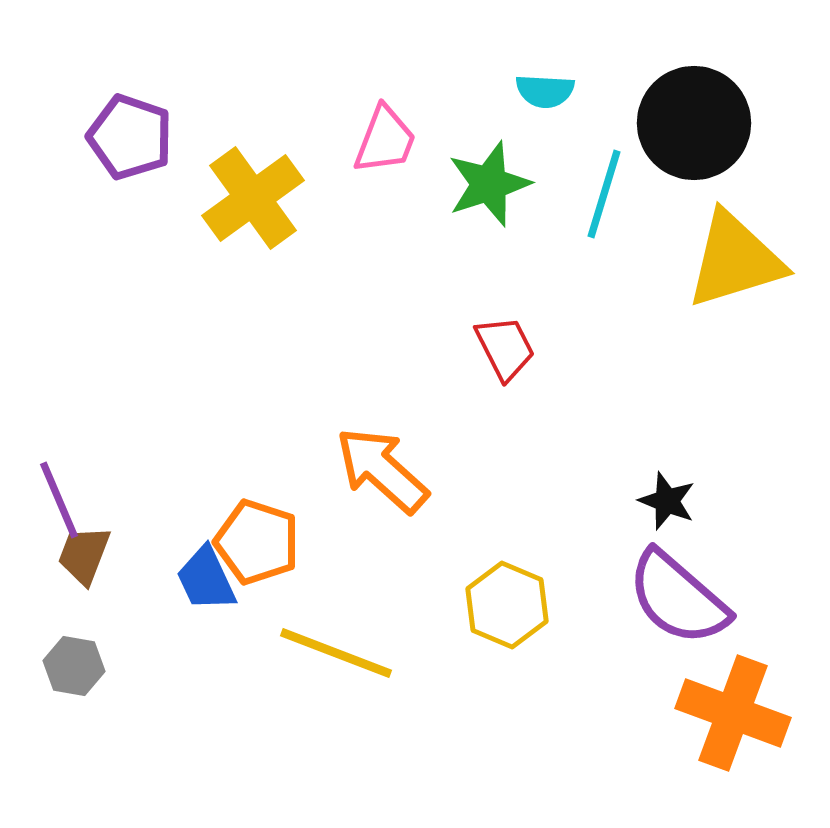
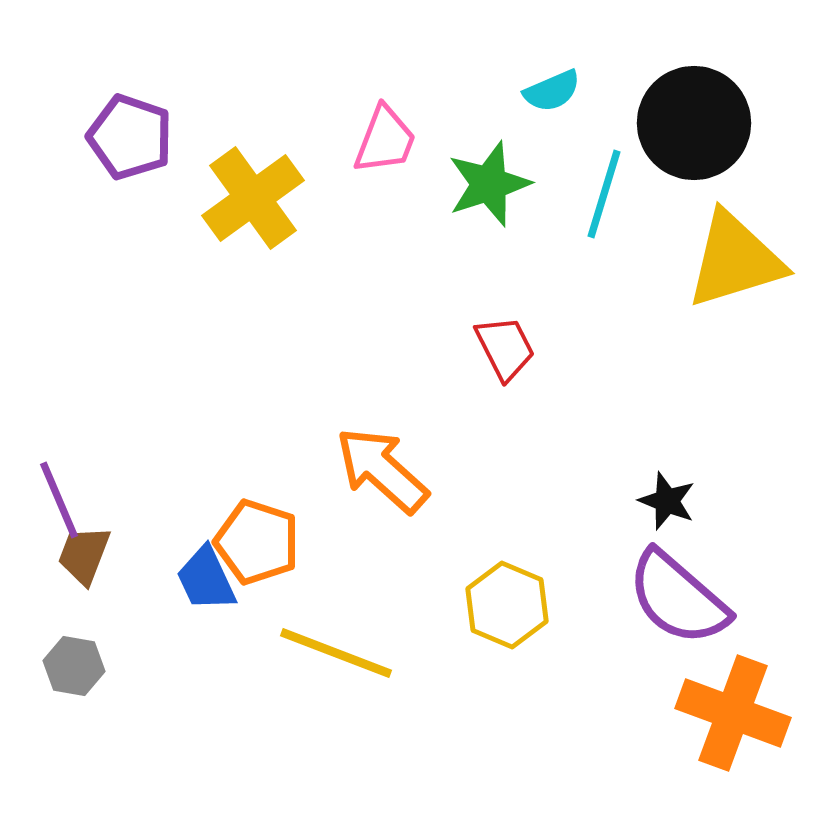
cyan semicircle: moved 7 px right; rotated 26 degrees counterclockwise
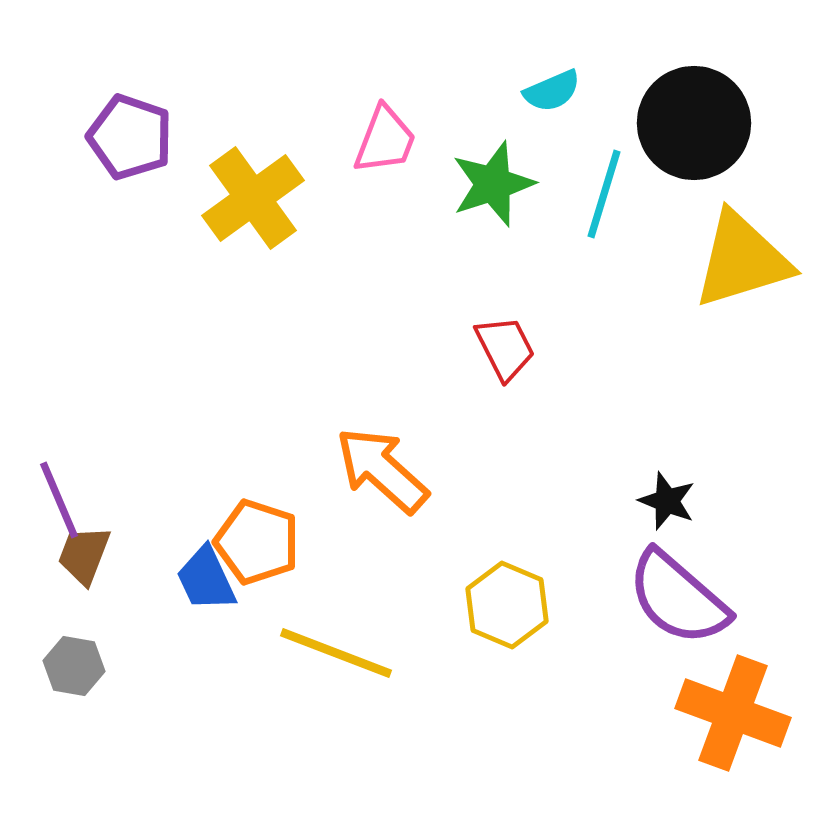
green star: moved 4 px right
yellow triangle: moved 7 px right
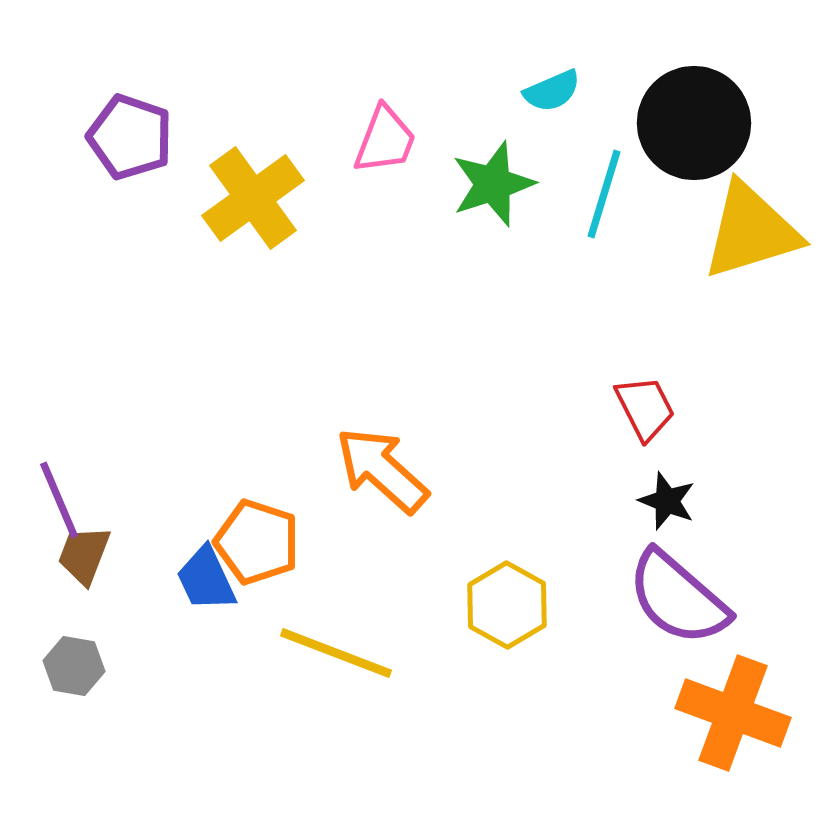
yellow triangle: moved 9 px right, 29 px up
red trapezoid: moved 140 px right, 60 px down
yellow hexagon: rotated 6 degrees clockwise
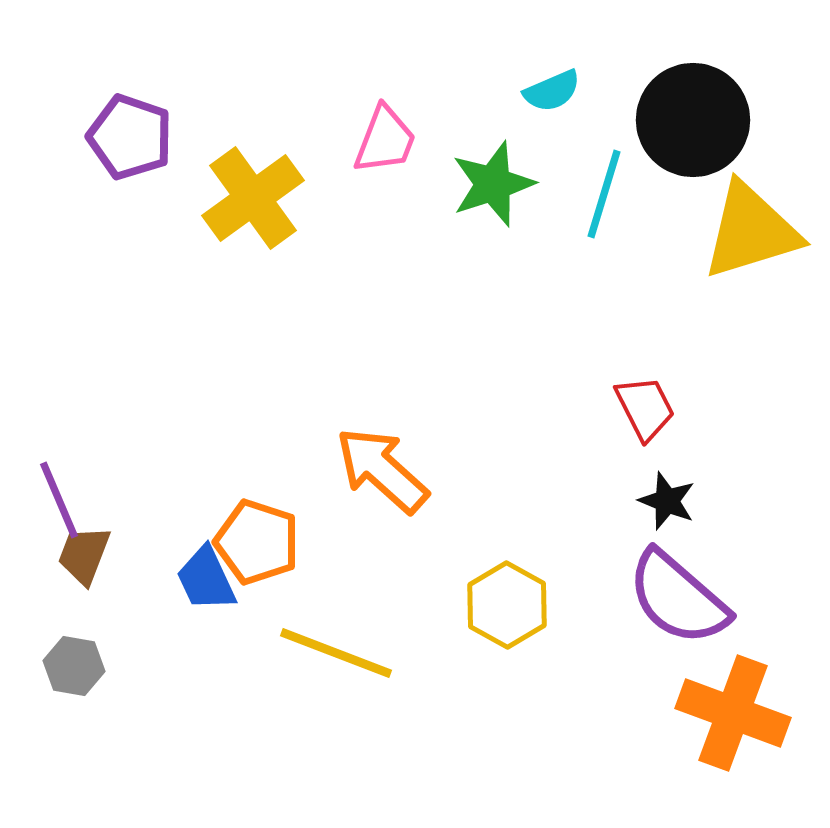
black circle: moved 1 px left, 3 px up
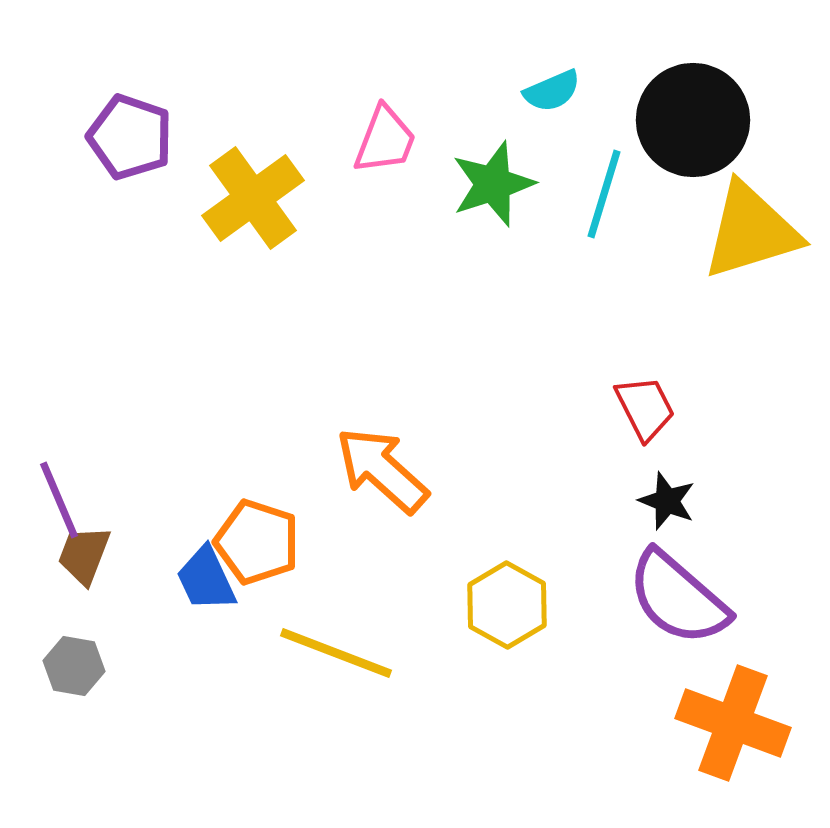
orange cross: moved 10 px down
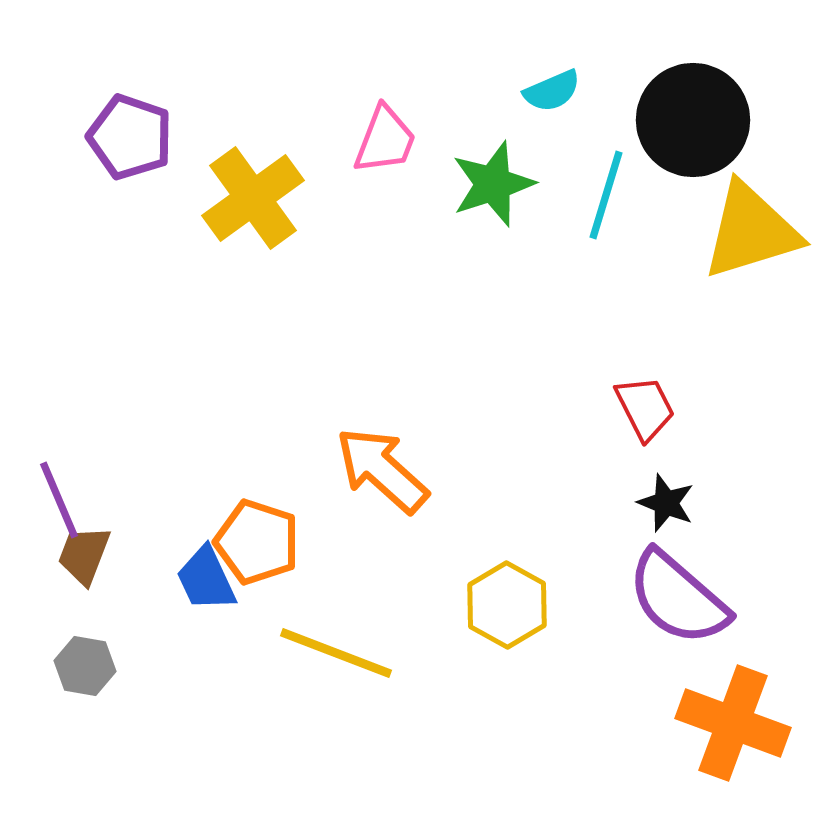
cyan line: moved 2 px right, 1 px down
black star: moved 1 px left, 2 px down
gray hexagon: moved 11 px right
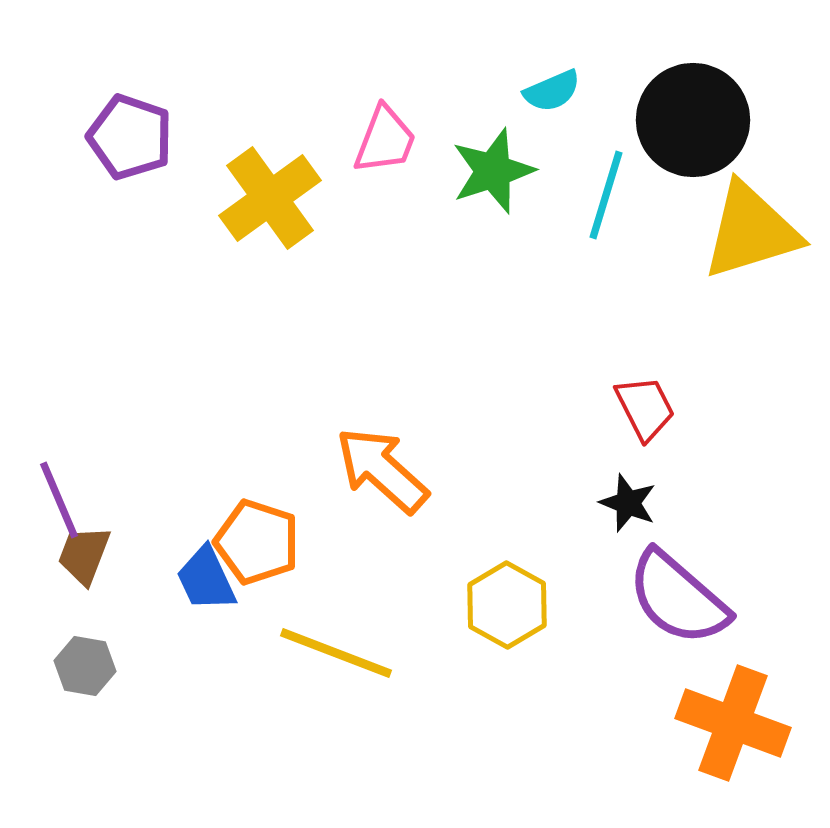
green star: moved 13 px up
yellow cross: moved 17 px right
black star: moved 38 px left
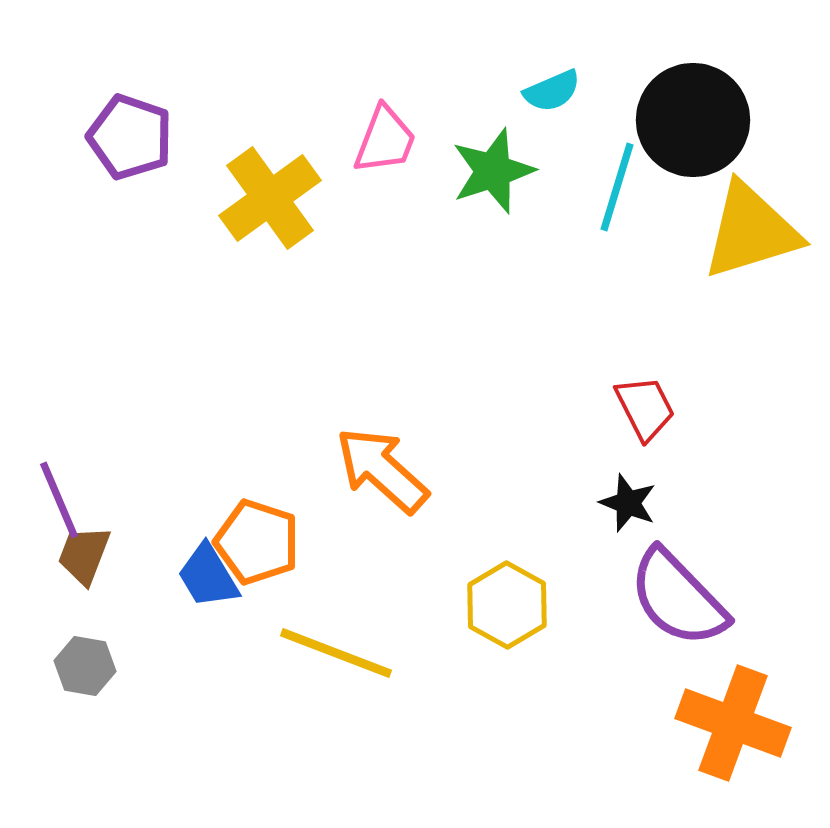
cyan line: moved 11 px right, 8 px up
blue trapezoid: moved 2 px right, 3 px up; rotated 6 degrees counterclockwise
purple semicircle: rotated 5 degrees clockwise
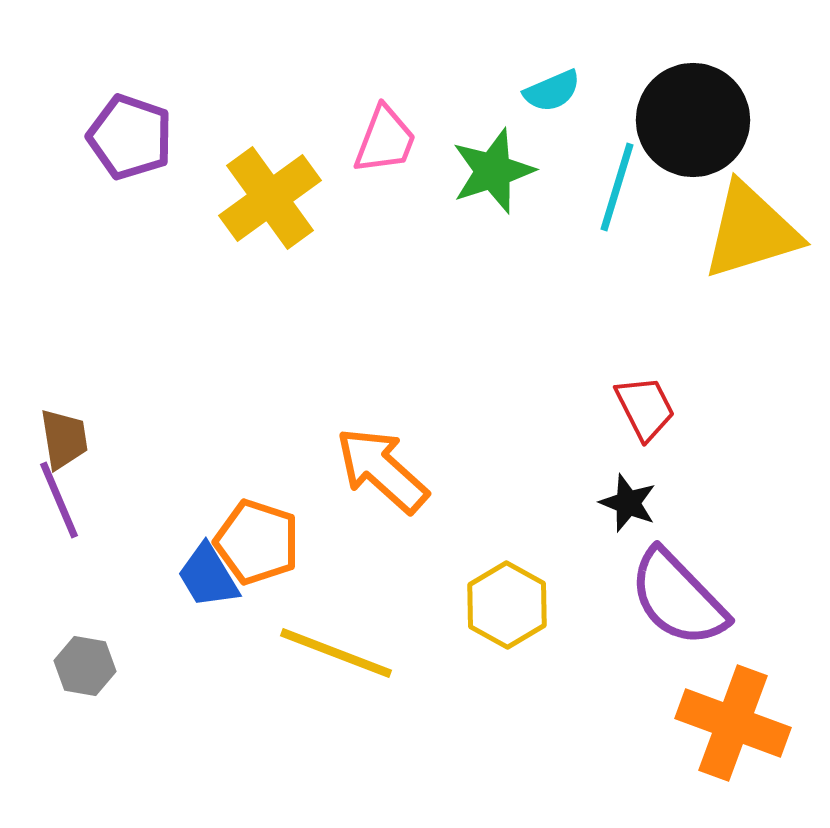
brown trapezoid: moved 20 px left, 116 px up; rotated 150 degrees clockwise
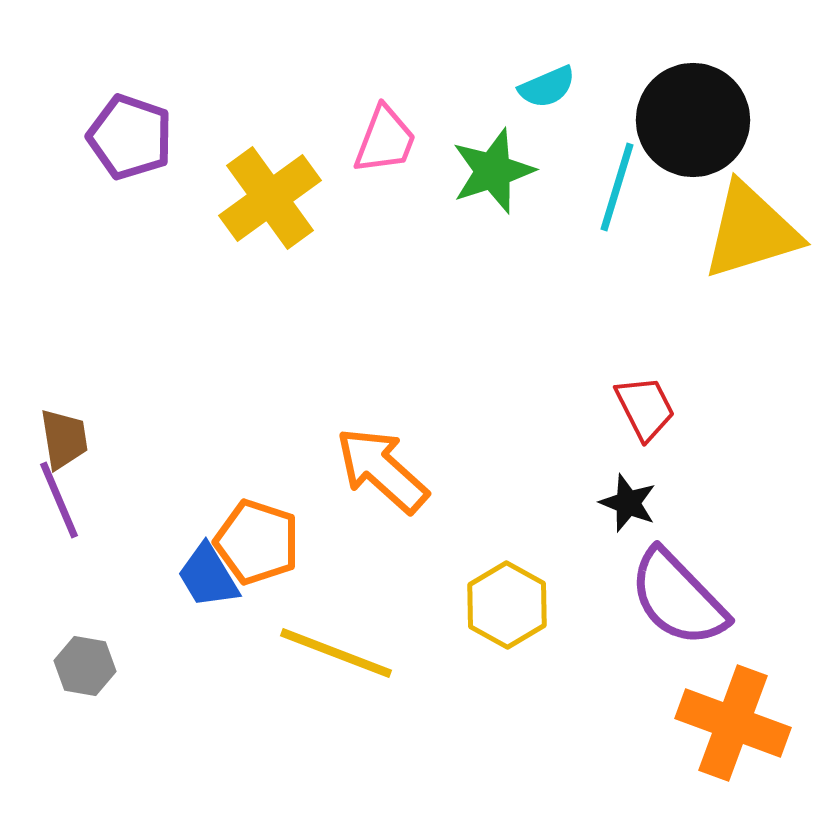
cyan semicircle: moved 5 px left, 4 px up
